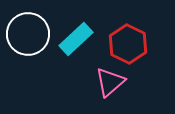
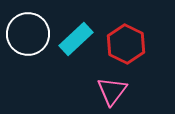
red hexagon: moved 2 px left
pink triangle: moved 2 px right, 9 px down; rotated 12 degrees counterclockwise
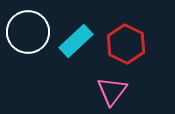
white circle: moved 2 px up
cyan rectangle: moved 2 px down
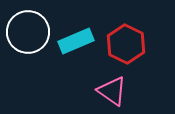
cyan rectangle: rotated 20 degrees clockwise
pink triangle: rotated 32 degrees counterclockwise
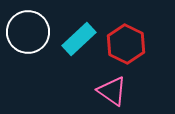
cyan rectangle: moved 3 px right, 2 px up; rotated 20 degrees counterclockwise
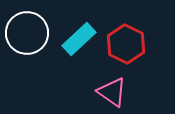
white circle: moved 1 px left, 1 px down
pink triangle: moved 1 px down
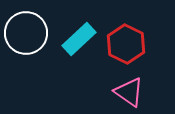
white circle: moved 1 px left
pink triangle: moved 17 px right
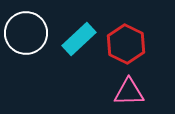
pink triangle: rotated 36 degrees counterclockwise
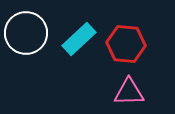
red hexagon: rotated 21 degrees counterclockwise
